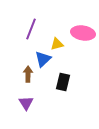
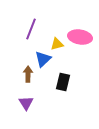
pink ellipse: moved 3 px left, 4 px down
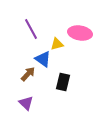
purple line: rotated 50 degrees counterclockwise
pink ellipse: moved 4 px up
blue triangle: rotated 42 degrees counterclockwise
brown arrow: rotated 42 degrees clockwise
purple triangle: rotated 14 degrees counterclockwise
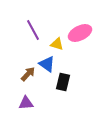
purple line: moved 2 px right, 1 px down
pink ellipse: rotated 35 degrees counterclockwise
yellow triangle: rotated 32 degrees clockwise
blue triangle: moved 4 px right, 5 px down
purple triangle: rotated 49 degrees counterclockwise
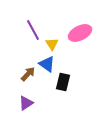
yellow triangle: moved 5 px left; rotated 40 degrees clockwise
purple triangle: rotated 28 degrees counterclockwise
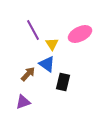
pink ellipse: moved 1 px down
purple triangle: moved 3 px left, 1 px up; rotated 14 degrees clockwise
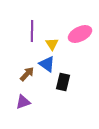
purple line: moved 1 px left, 1 px down; rotated 30 degrees clockwise
brown arrow: moved 1 px left
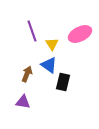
purple line: rotated 20 degrees counterclockwise
blue triangle: moved 2 px right, 1 px down
brown arrow: rotated 21 degrees counterclockwise
purple triangle: rotated 28 degrees clockwise
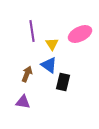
purple line: rotated 10 degrees clockwise
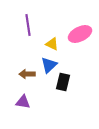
purple line: moved 4 px left, 6 px up
yellow triangle: rotated 32 degrees counterclockwise
blue triangle: rotated 42 degrees clockwise
brown arrow: rotated 112 degrees counterclockwise
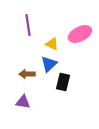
blue triangle: moved 1 px up
